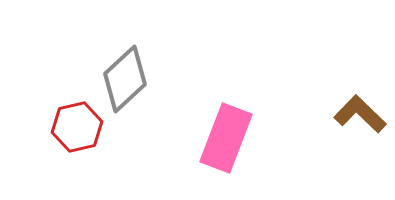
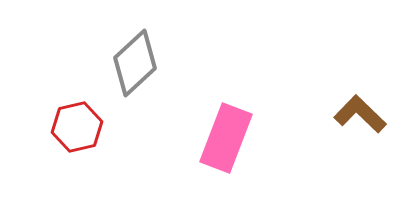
gray diamond: moved 10 px right, 16 px up
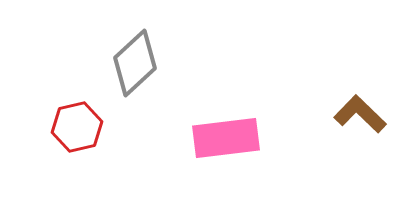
pink rectangle: rotated 62 degrees clockwise
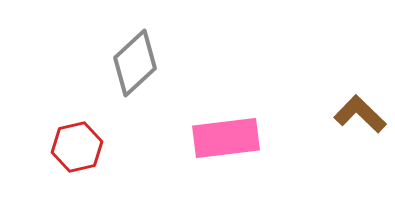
red hexagon: moved 20 px down
